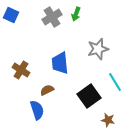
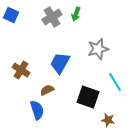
blue trapezoid: rotated 35 degrees clockwise
black square: moved 1 px left, 1 px down; rotated 35 degrees counterclockwise
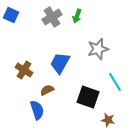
green arrow: moved 1 px right, 2 px down
brown cross: moved 3 px right
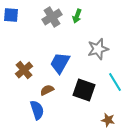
blue square: rotated 21 degrees counterclockwise
brown cross: rotated 18 degrees clockwise
black square: moved 4 px left, 7 px up
